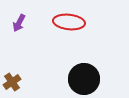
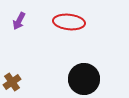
purple arrow: moved 2 px up
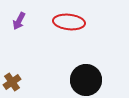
black circle: moved 2 px right, 1 px down
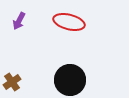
red ellipse: rotated 8 degrees clockwise
black circle: moved 16 px left
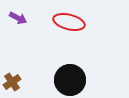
purple arrow: moved 1 px left, 3 px up; rotated 90 degrees counterclockwise
